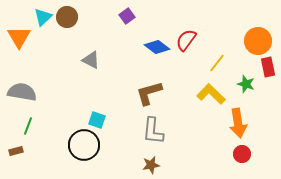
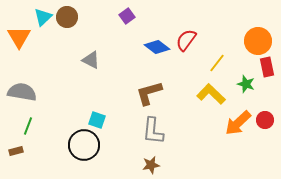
red rectangle: moved 1 px left
orange arrow: rotated 56 degrees clockwise
red circle: moved 23 px right, 34 px up
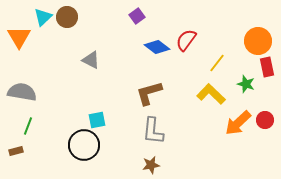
purple square: moved 10 px right
cyan square: rotated 30 degrees counterclockwise
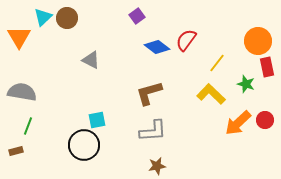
brown circle: moved 1 px down
gray L-shape: rotated 100 degrees counterclockwise
brown star: moved 6 px right, 1 px down
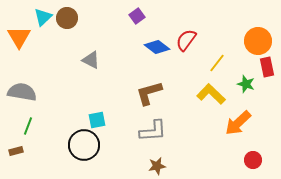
red circle: moved 12 px left, 40 px down
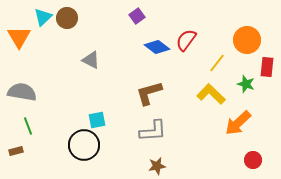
orange circle: moved 11 px left, 1 px up
red rectangle: rotated 18 degrees clockwise
green line: rotated 42 degrees counterclockwise
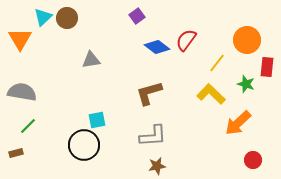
orange triangle: moved 1 px right, 2 px down
gray triangle: rotated 36 degrees counterclockwise
green line: rotated 66 degrees clockwise
gray L-shape: moved 5 px down
brown rectangle: moved 2 px down
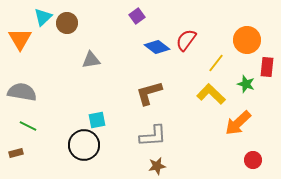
brown circle: moved 5 px down
yellow line: moved 1 px left
green line: rotated 72 degrees clockwise
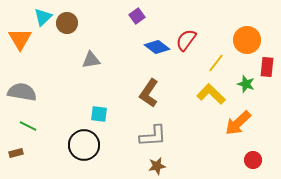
brown L-shape: rotated 40 degrees counterclockwise
cyan square: moved 2 px right, 6 px up; rotated 18 degrees clockwise
